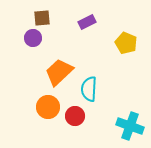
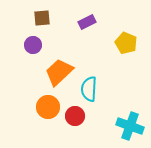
purple circle: moved 7 px down
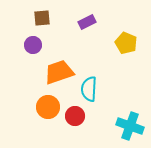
orange trapezoid: rotated 24 degrees clockwise
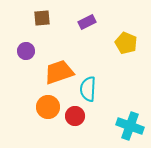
purple circle: moved 7 px left, 6 px down
cyan semicircle: moved 1 px left
